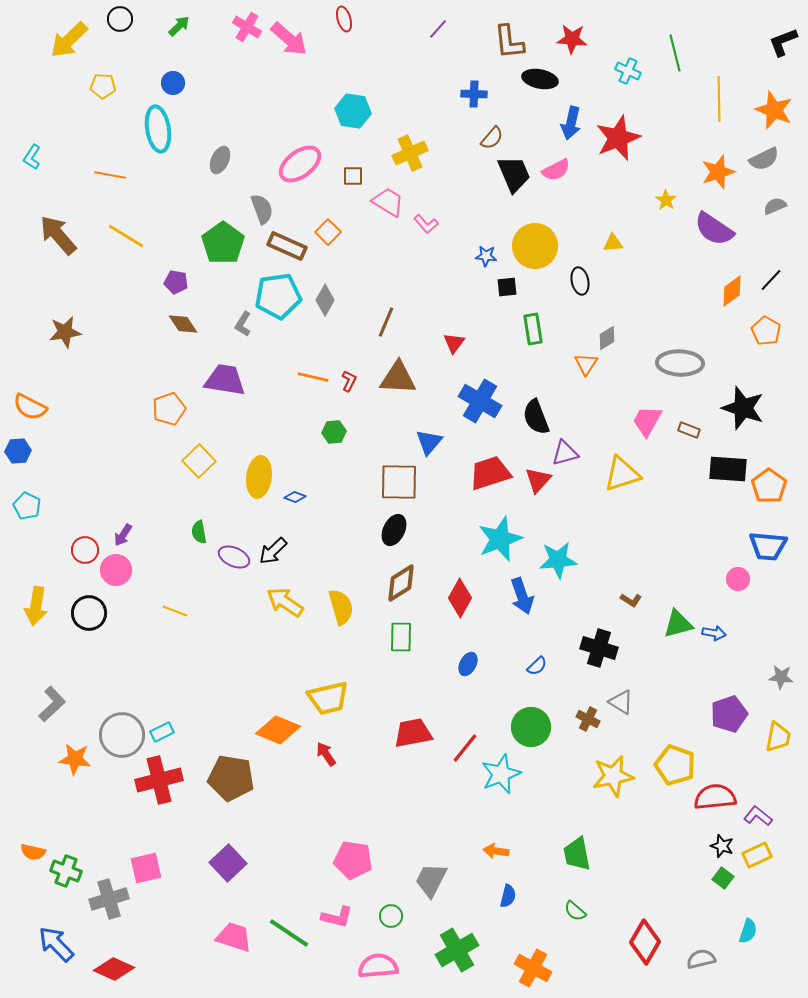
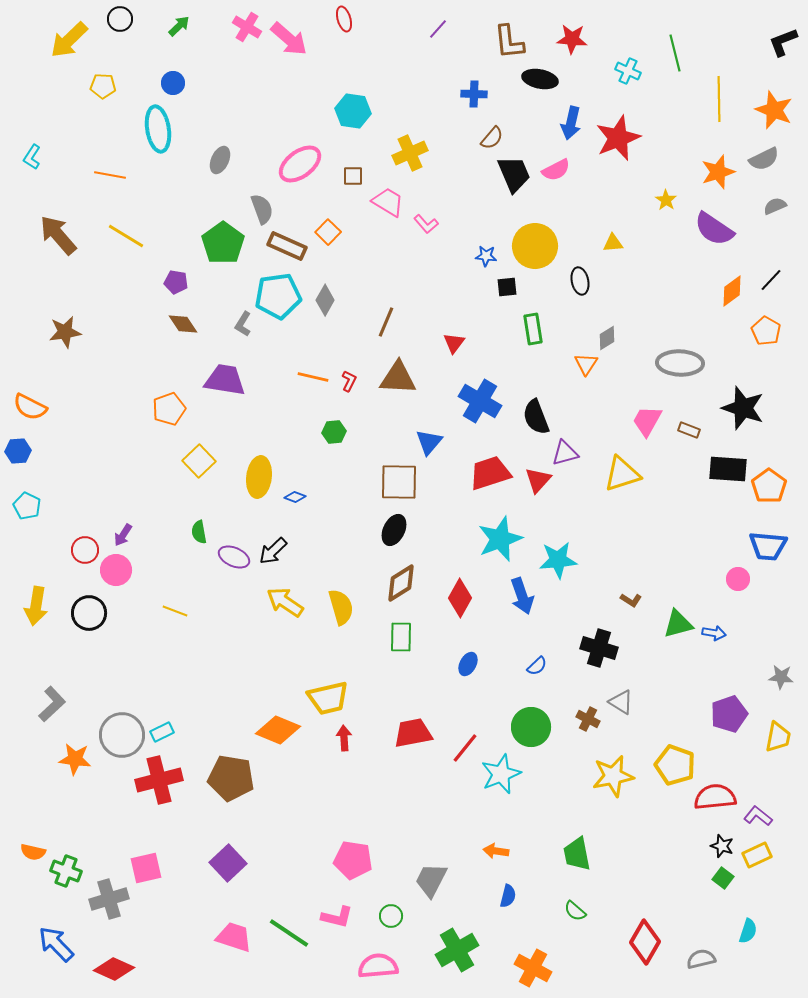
red arrow at (326, 754): moved 18 px right, 16 px up; rotated 30 degrees clockwise
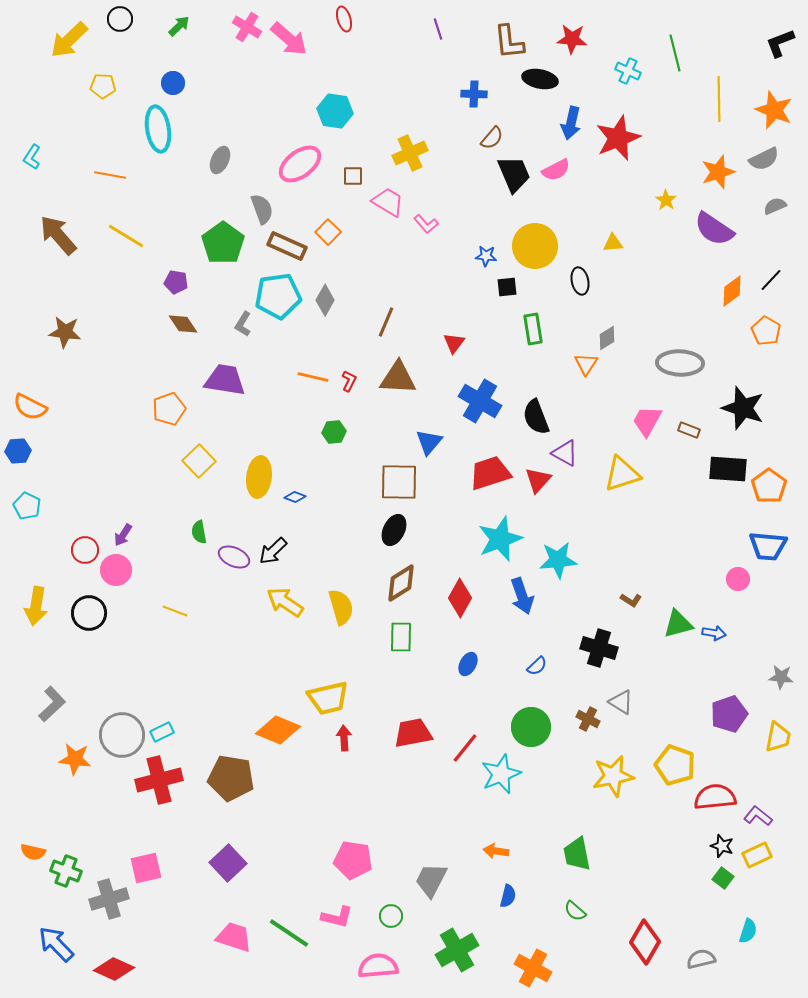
purple line at (438, 29): rotated 60 degrees counterclockwise
black L-shape at (783, 42): moved 3 px left, 1 px down
cyan hexagon at (353, 111): moved 18 px left
brown star at (65, 332): rotated 16 degrees clockwise
purple triangle at (565, 453): rotated 44 degrees clockwise
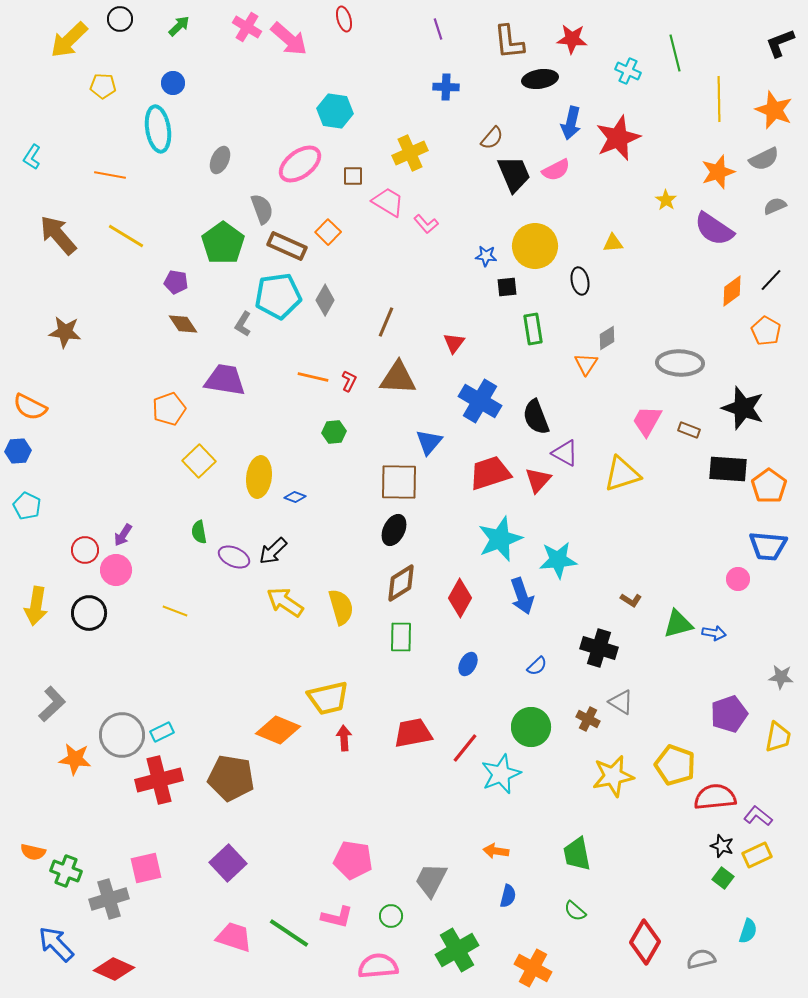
black ellipse at (540, 79): rotated 20 degrees counterclockwise
blue cross at (474, 94): moved 28 px left, 7 px up
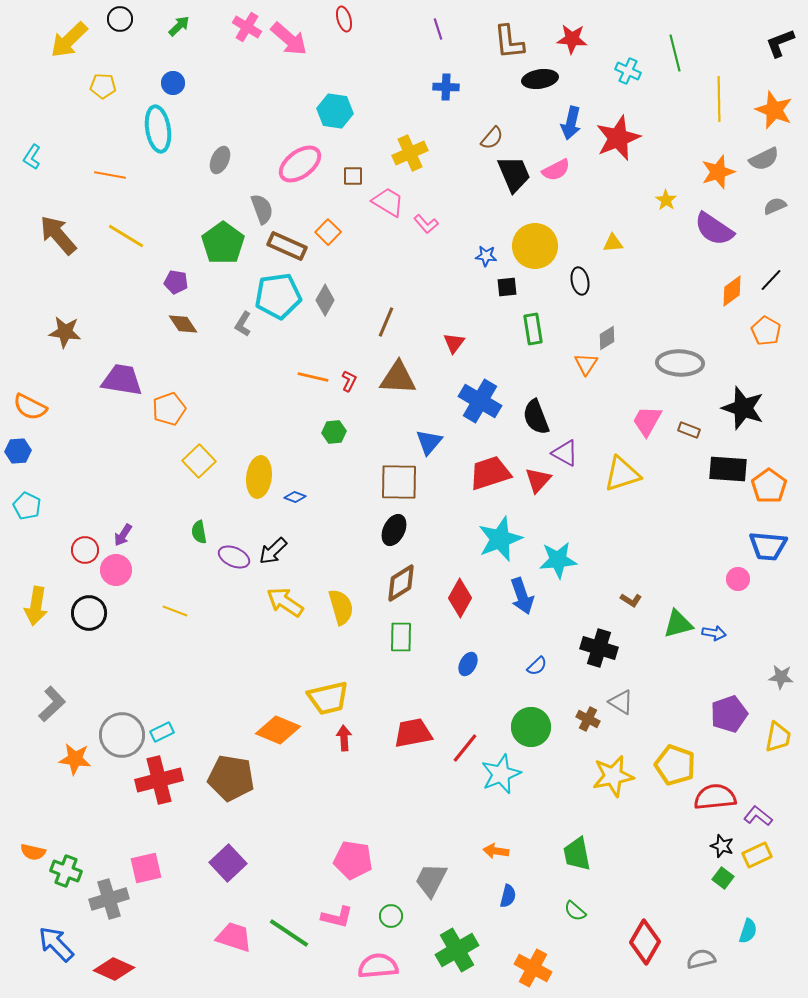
purple trapezoid at (225, 380): moved 103 px left
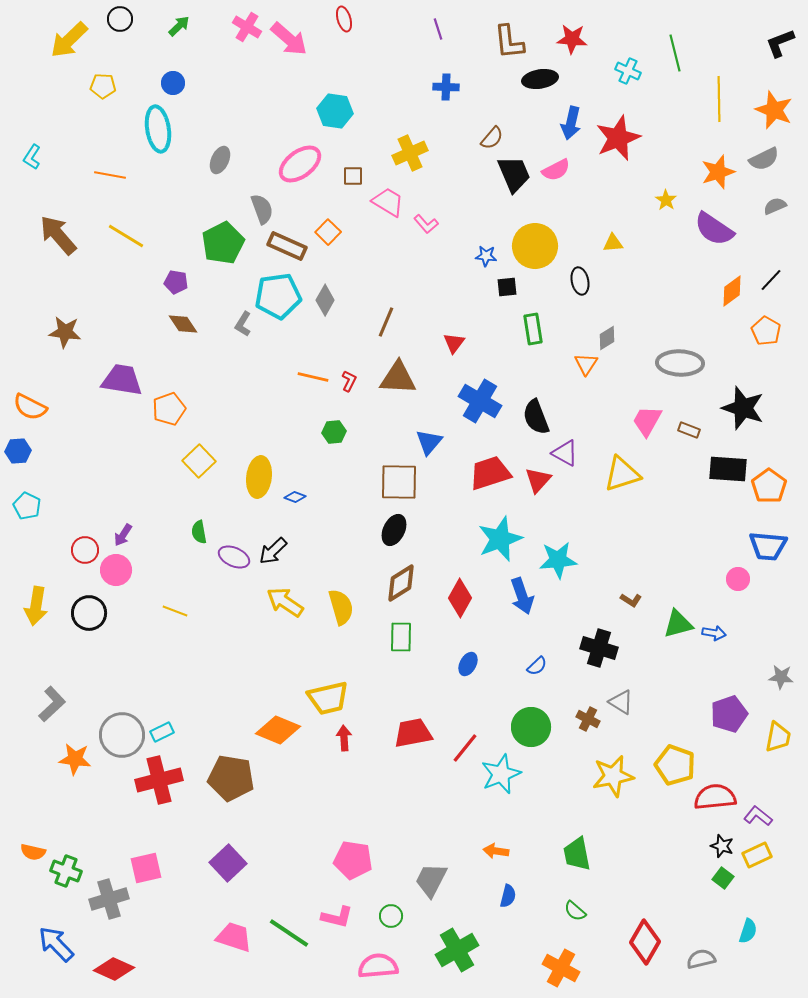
green pentagon at (223, 243): rotated 9 degrees clockwise
orange cross at (533, 968): moved 28 px right
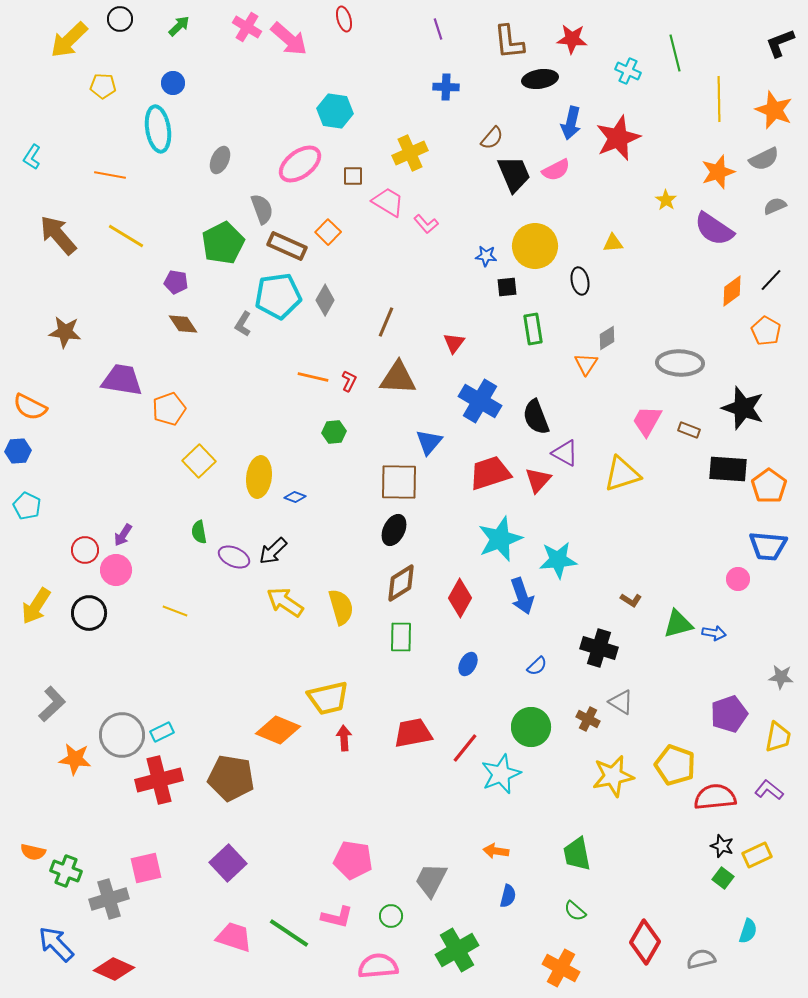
yellow arrow at (36, 606): rotated 24 degrees clockwise
purple L-shape at (758, 816): moved 11 px right, 26 px up
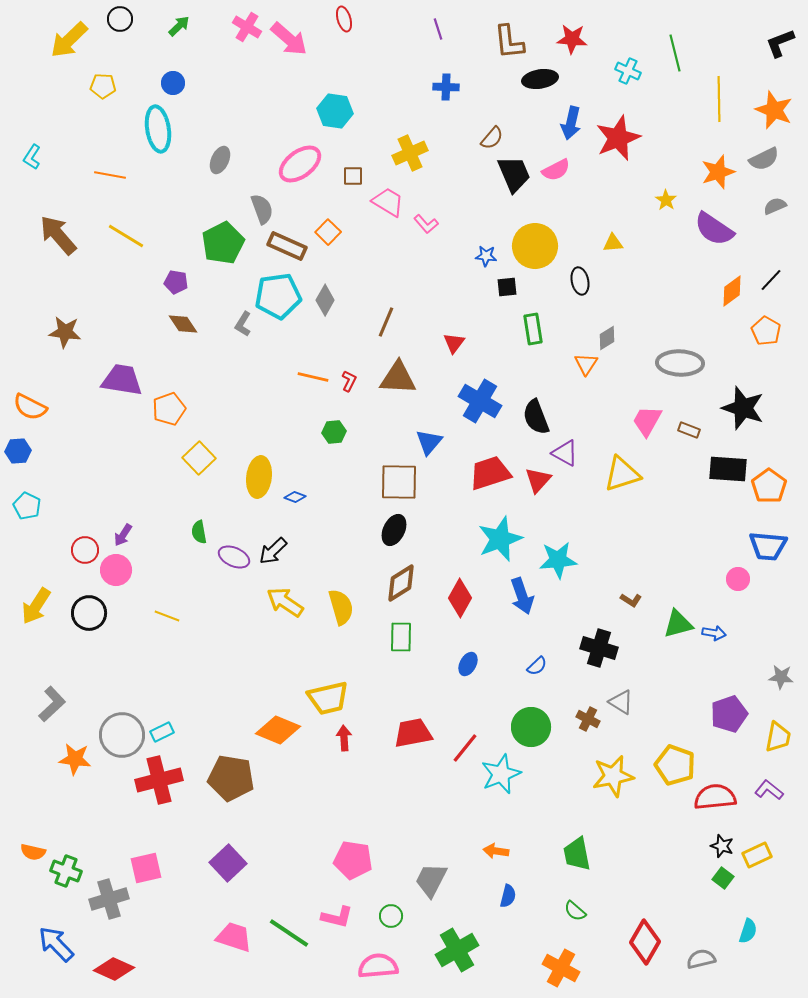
yellow square at (199, 461): moved 3 px up
yellow line at (175, 611): moved 8 px left, 5 px down
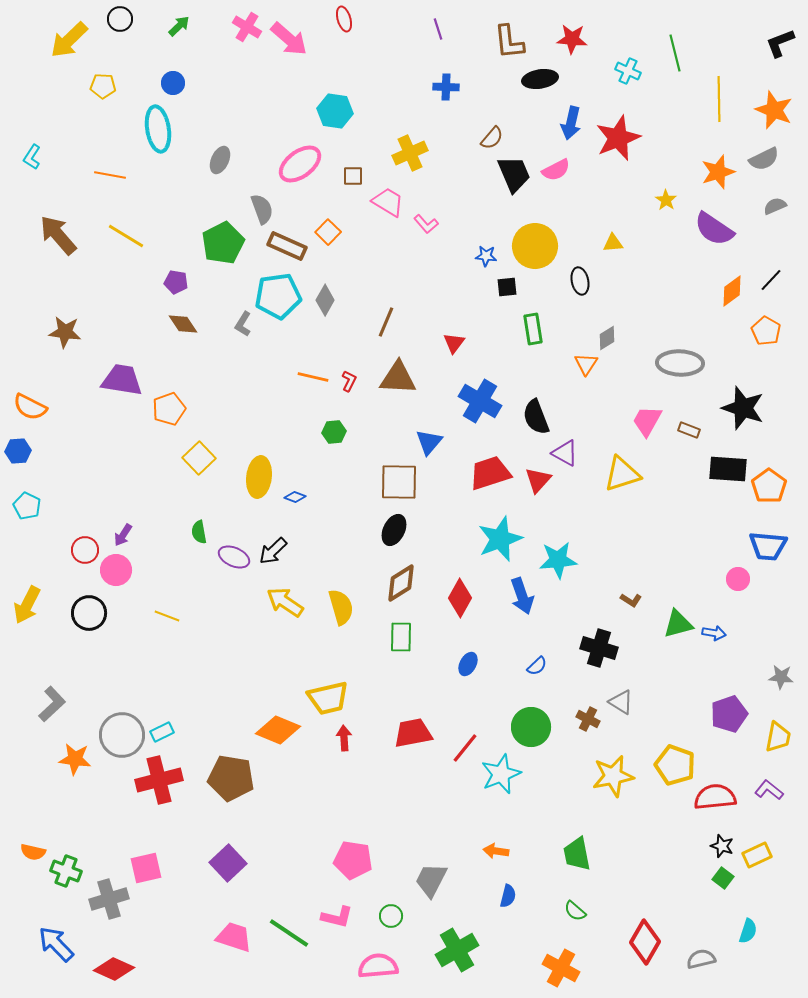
yellow arrow at (36, 606): moved 9 px left, 1 px up; rotated 6 degrees counterclockwise
